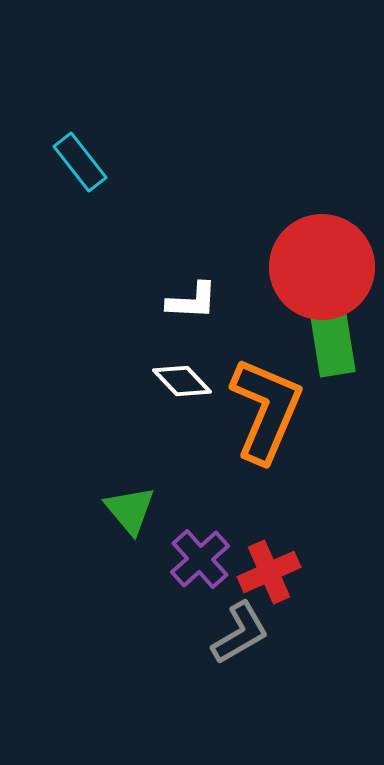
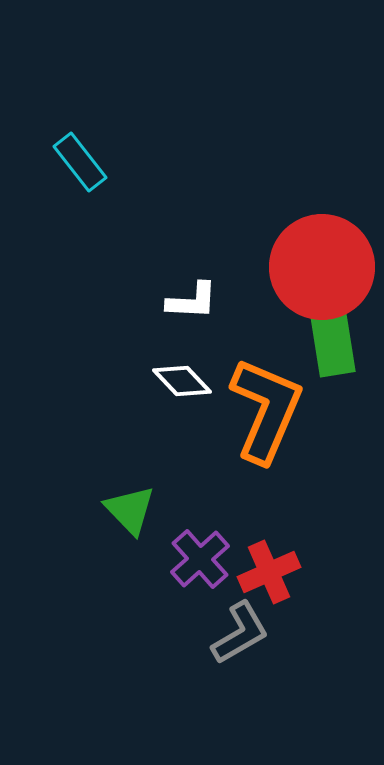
green triangle: rotated 4 degrees counterclockwise
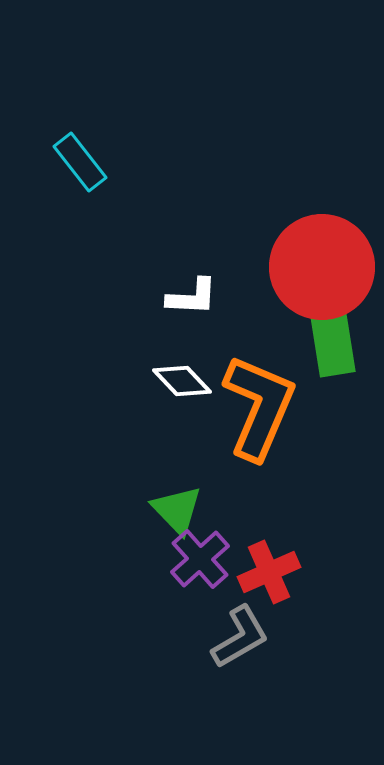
white L-shape: moved 4 px up
orange L-shape: moved 7 px left, 3 px up
green triangle: moved 47 px right
gray L-shape: moved 4 px down
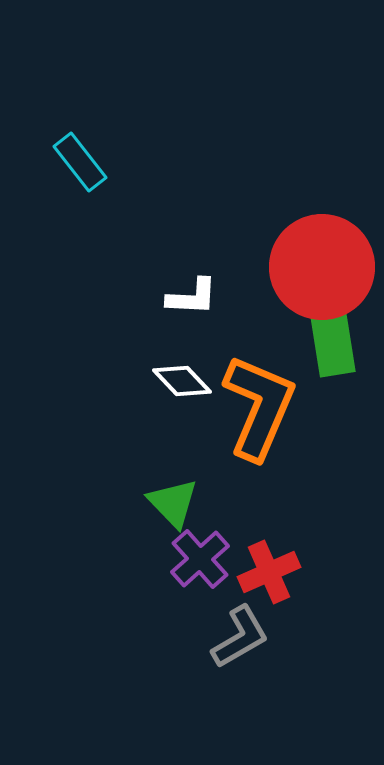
green triangle: moved 4 px left, 7 px up
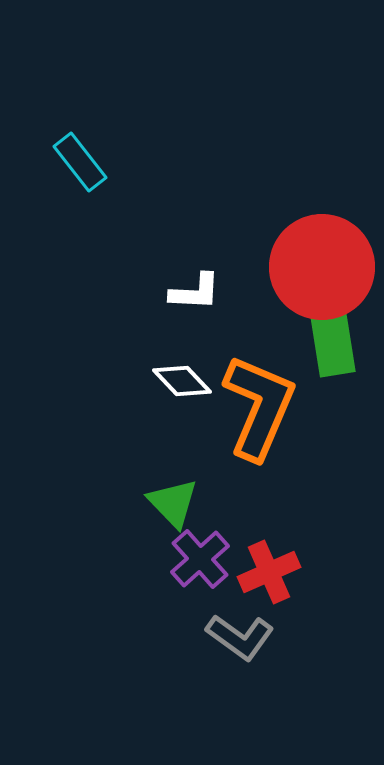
white L-shape: moved 3 px right, 5 px up
gray L-shape: rotated 66 degrees clockwise
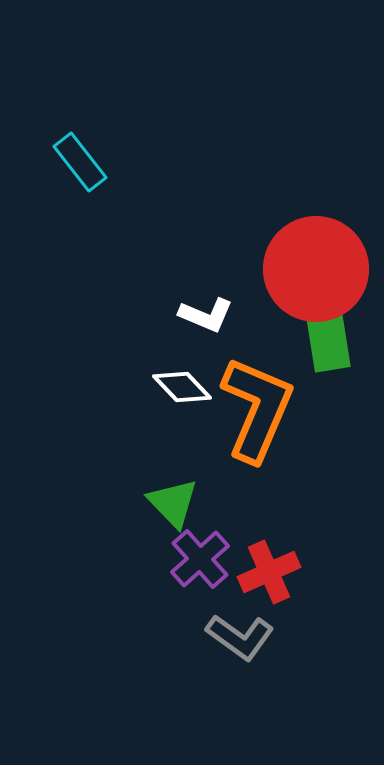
red circle: moved 6 px left, 2 px down
white L-shape: moved 11 px right, 23 px down; rotated 20 degrees clockwise
green rectangle: moved 5 px left, 5 px up
white diamond: moved 6 px down
orange L-shape: moved 2 px left, 2 px down
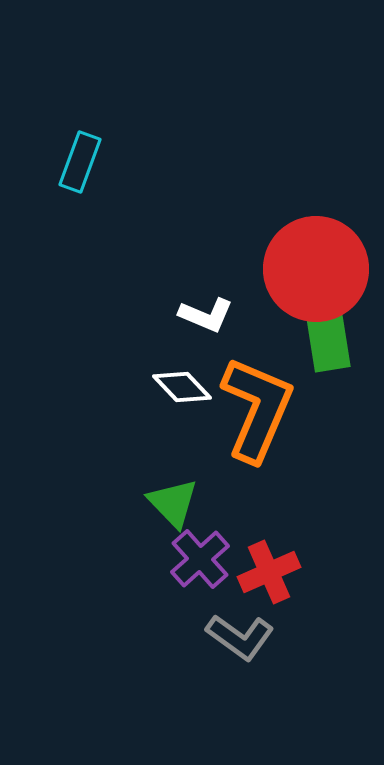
cyan rectangle: rotated 58 degrees clockwise
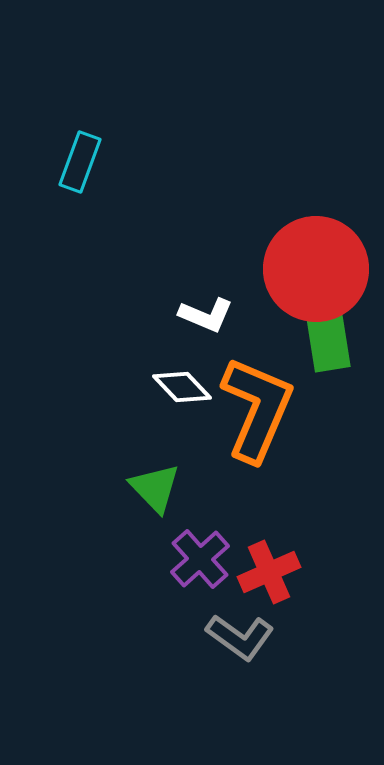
green triangle: moved 18 px left, 15 px up
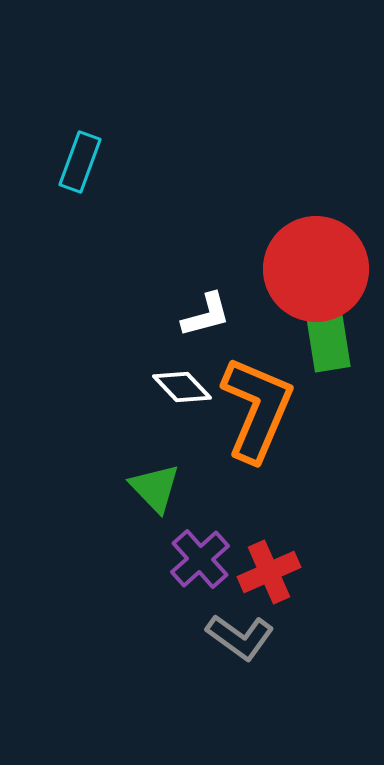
white L-shape: rotated 38 degrees counterclockwise
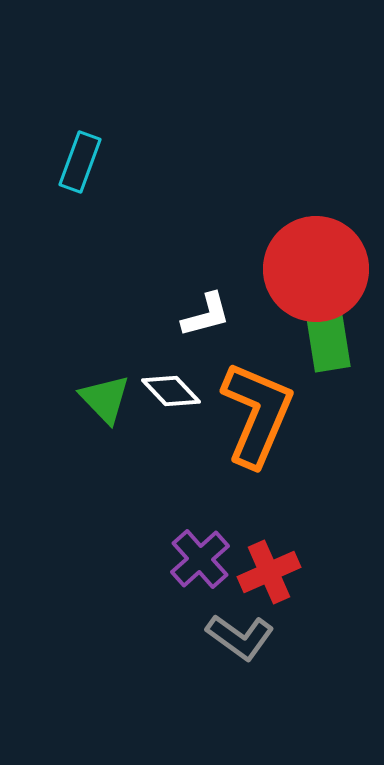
white diamond: moved 11 px left, 4 px down
orange L-shape: moved 5 px down
green triangle: moved 50 px left, 89 px up
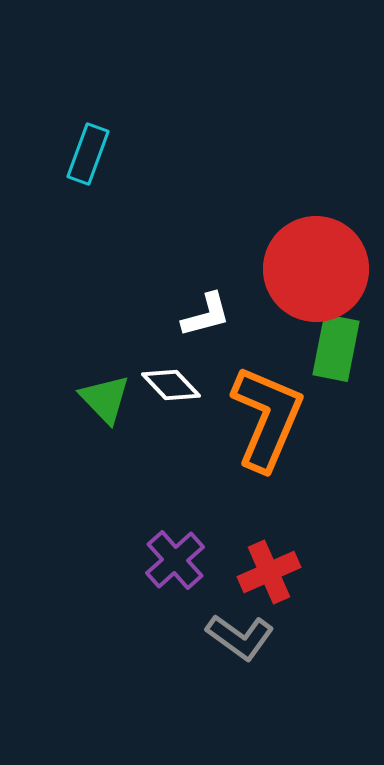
cyan rectangle: moved 8 px right, 8 px up
green rectangle: moved 8 px right, 9 px down; rotated 20 degrees clockwise
white diamond: moved 6 px up
orange L-shape: moved 10 px right, 4 px down
purple cross: moved 25 px left, 1 px down
